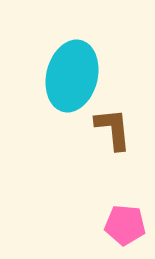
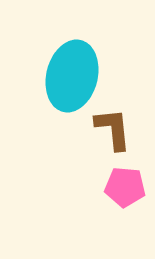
pink pentagon: moved 38 px up
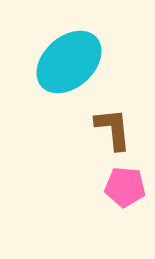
cyan ellipse: moved 3 px left, 14 px up; rotated 34 degrees clockwise
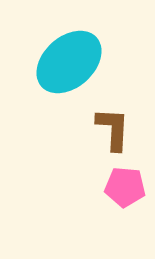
brown L-shape: rotated 9 degrees clockwise
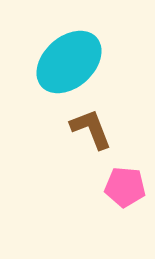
brown L-shape: moved 22 px left; rotated 24 degrees counterclockwise
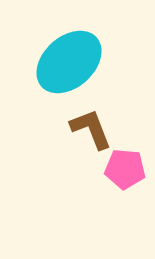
pink pentagon: moved 18 px up
